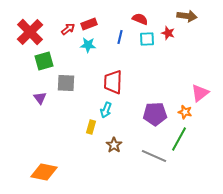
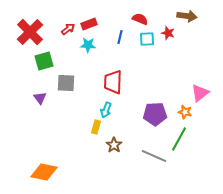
yellow rectangle: moved 5 px right
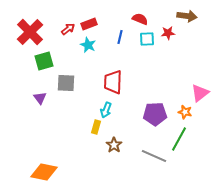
red star: rotated 24 degrees counterclockwise
cyan star: rotated 21 degrees clockwise
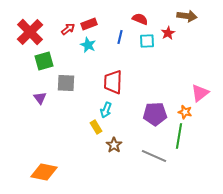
red star: rotated 24 degrees counterclockwise
cyan square: moved 2 px down
yellow rectangle: rotated 48 degrees counterclockwise
green line: moved 3 px up; rotated 20 degrees counterclockwise
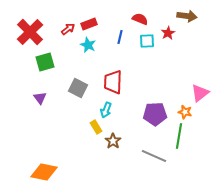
green square: moved 1 px right, 1 px down
gray square: moved 12 px right, 5 px down; rotated 24 degrees clockwise
brown star: moved 1 px left, 4 px up
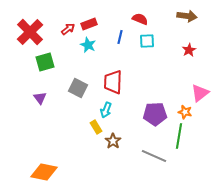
red star: moved 21 px right, 17 px down
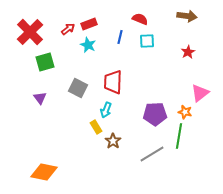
red star: moved 1 px left, 2 px down
gray line: moved 2 px left, 2 px up; rotated 55 degrees counterclockwise
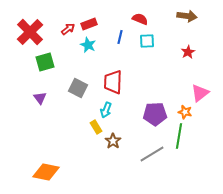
orange diamond: moved 2 px right
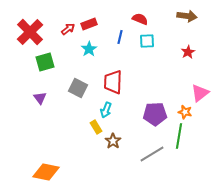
cyan star: moved 1 px right, 4 px down; rotated 14 degrees clockwise
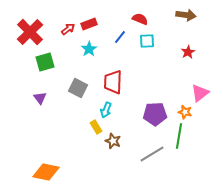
brown arrow: moved 1 px left, 1 px up
blue line: rotated 24 degrees clockwise
brown star: rotated 14 degrees counterclockwise
